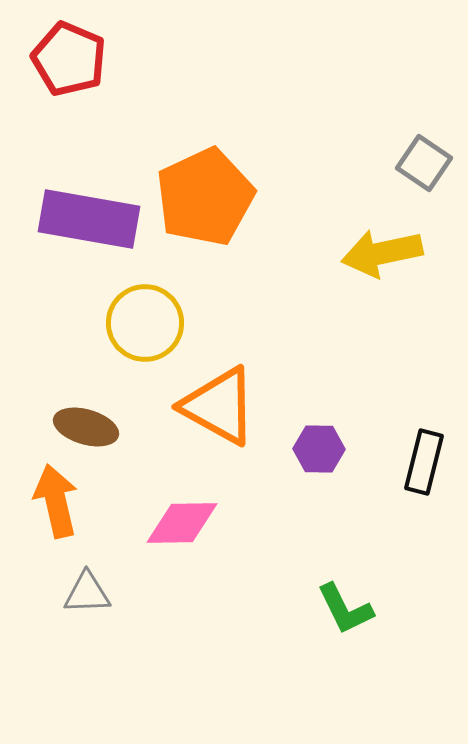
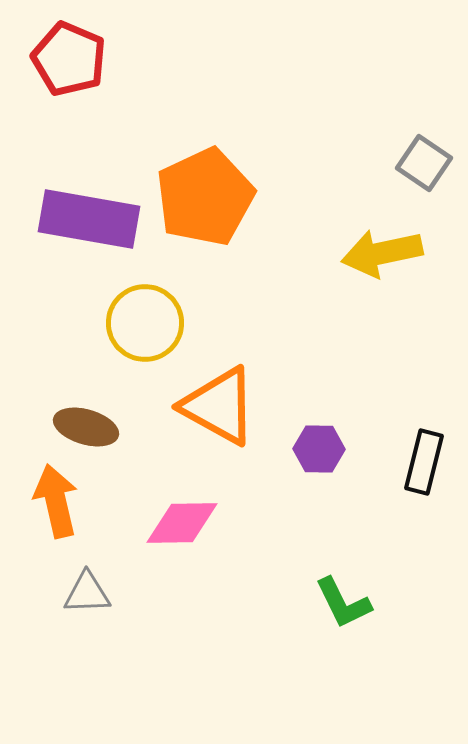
green L-shape: moved 2 px left, 6 px up
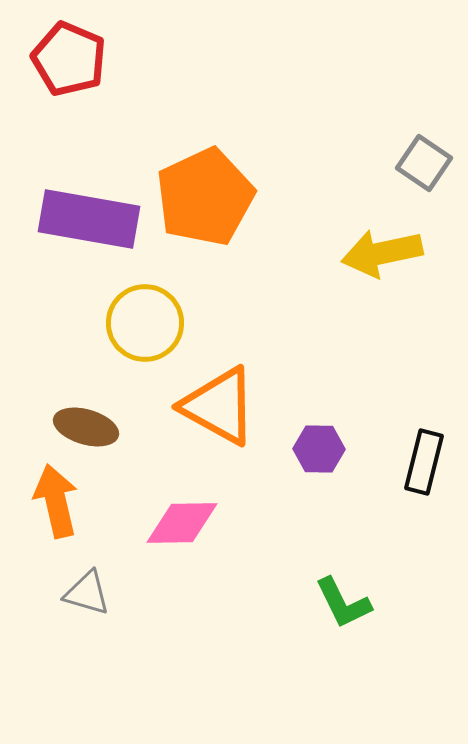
gray triangle: rotated 18 degrees clockwise
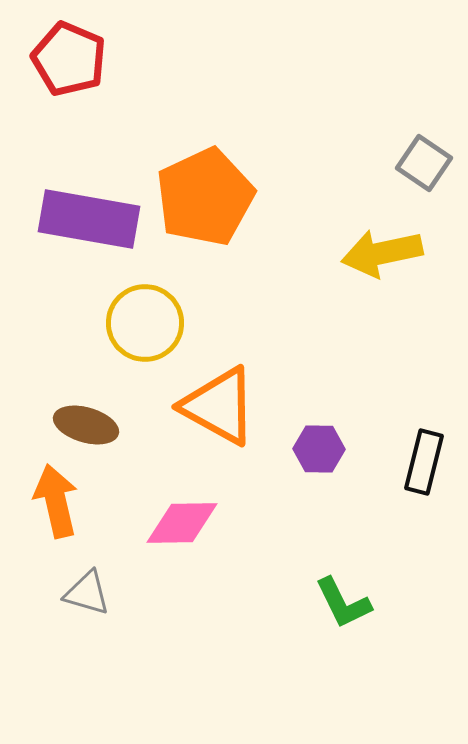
brown ellipse: moved 2 px up
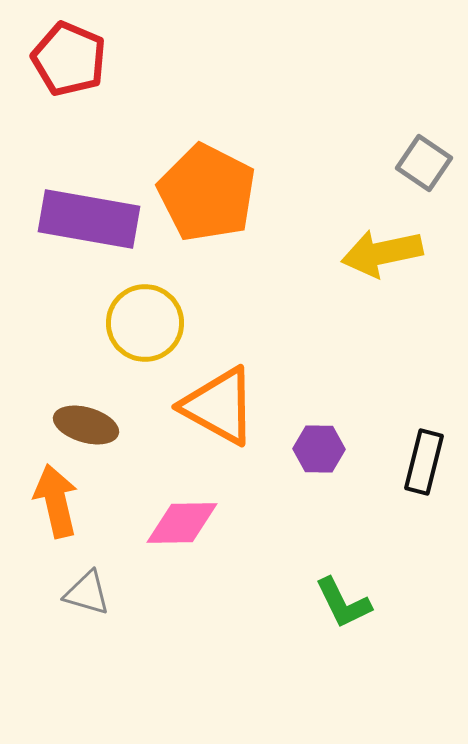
orange pentagon: moved 2 px right, 4 px up; rotated 20 degrees counterclockwise
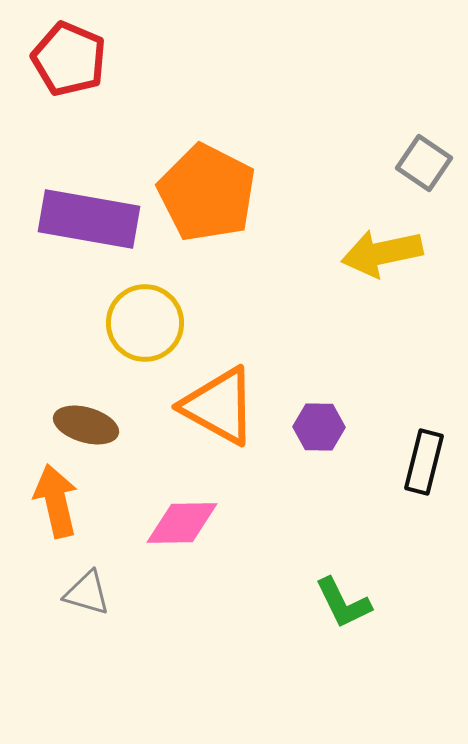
purple hexagon: moved 22 px up
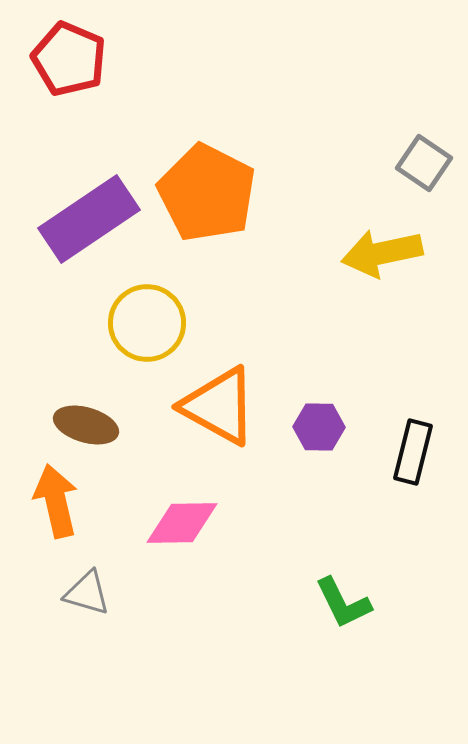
purple rectangle: rotated 44 degrees counterclockwise
yellow circle: moved 2 px right
black rectangle: moved 11 px left, 10 px up
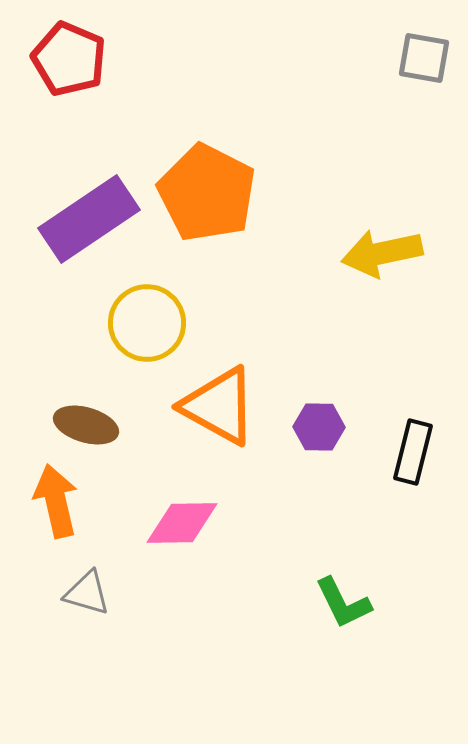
gray square: moved 105 px up; rotated 24 degrees counterclockwise
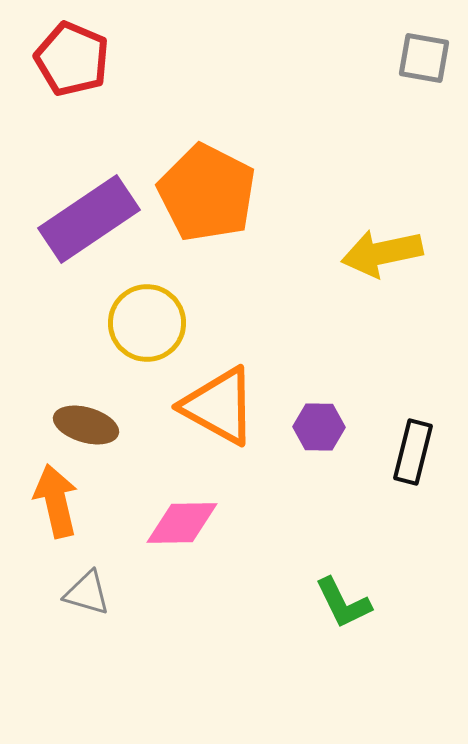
red pentagon: moved 3 px right
